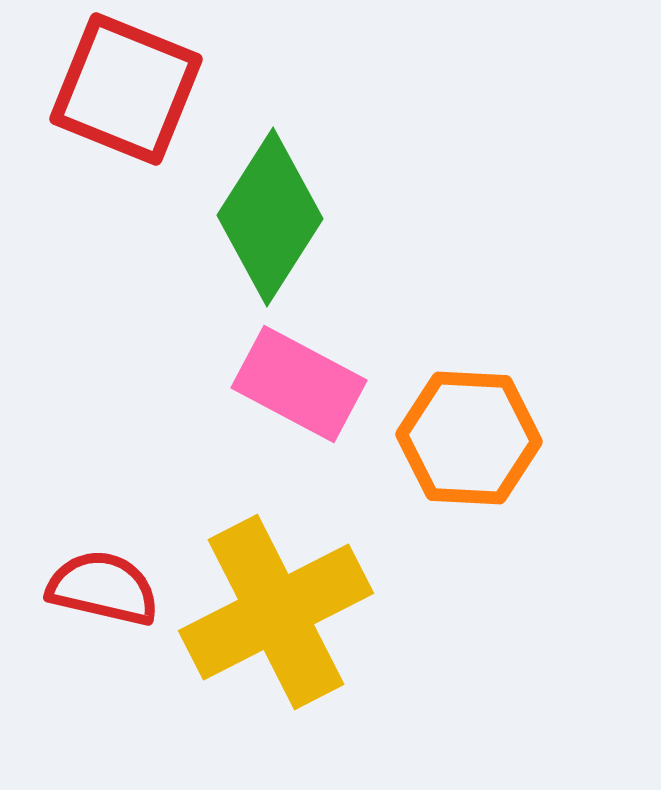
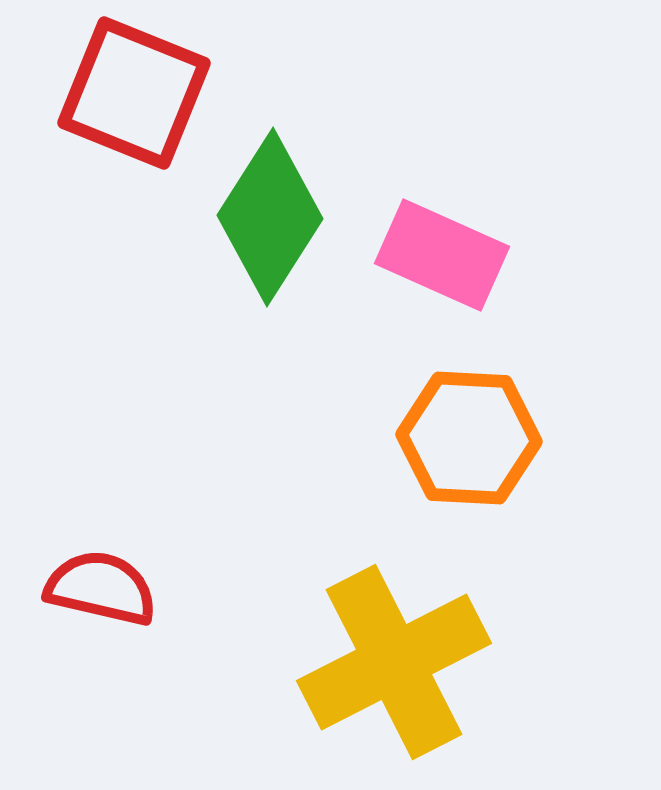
red square: moved 8 px right, 4 px down
pink rectangle: moved 143 px right, 129 px up; rotated 4 degrees counterclockwise
red semicircle: moved 2 px left
yellow cross: moved 118 px right, 50 px down
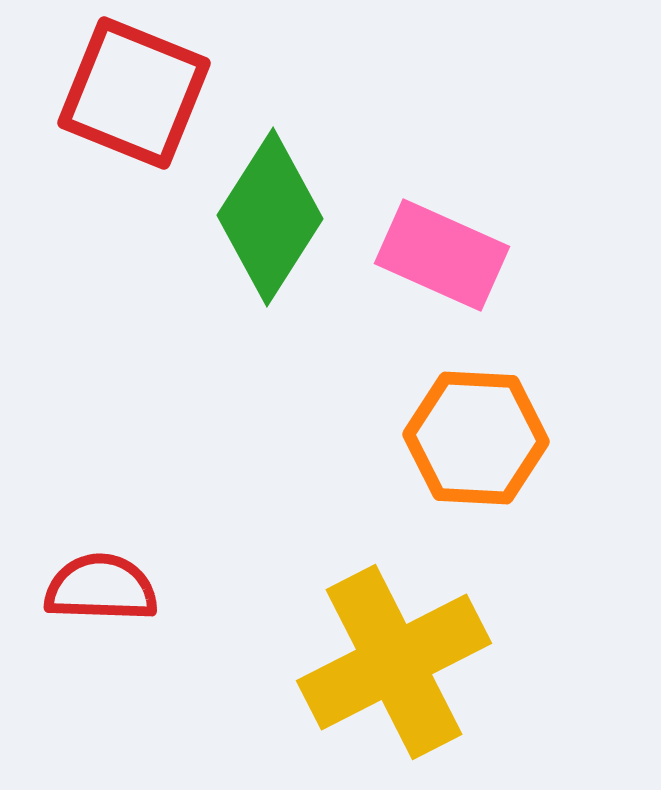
orange hexagon: moved 7 px right
red semicircle: rotated 11 degrees counterclockwise
